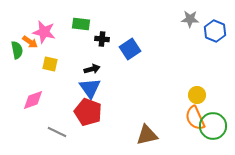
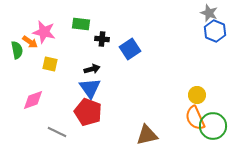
gray star: moved 19 px right, 6 px up; rotated 18 degrees clockwise
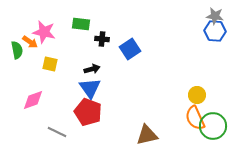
gray star: moved 6 px right, 3 px down; rotated 12 degrees counterclockwise
blue hexagon: rotated 20 degrees counterclockwise
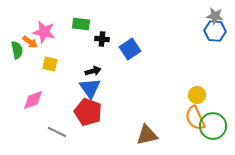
black arrow: moved 1 px right, 2 px down
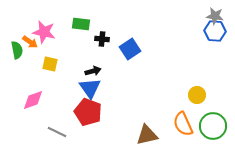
orange semicircle: moved 12 px left, 6 px down
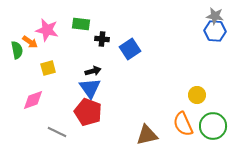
pink star: moved 3 px right, 2 px up
yellow square: moved 2 px left, 4 px down; rotated 28 degrees counterclockwise
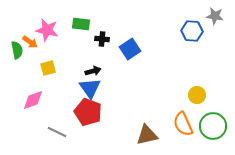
blue hexagon: moved 23 px left
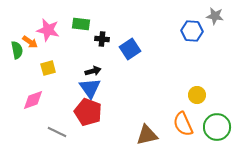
pink star: moved 1 px right
green circle: moved 4 px right, 1 px down
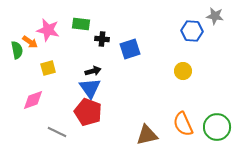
blue square: rotated 15 degrees clockwise
yellow circle: moved 14 px left, 24 px up
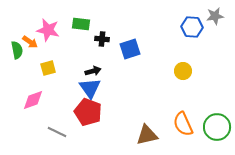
gray star: rotated 18 degrees counterclockwise
blue hexagon: moved 4 px up
